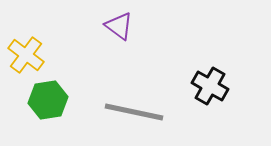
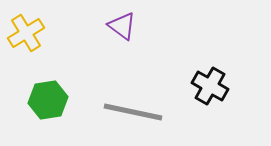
purple triangle: moved 3 px right
yellow cross: moved 22 px up; rotated 21 degrees clockwise
gray line: moved 1 px left
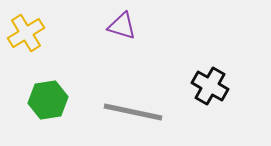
purple triangle: rotated 20 degrees counterclockwise
